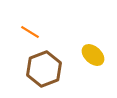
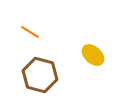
brown hexagon: moved 4 px left, 6 px down; rotated 24 degrees counterclockwise
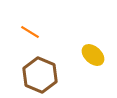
brown hexagon: rotated 8 degrees clockwise
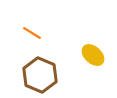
orange line: moved 2 px right, 1 px down
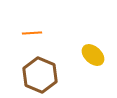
orange line: rotated 36 degrees counterclockwise
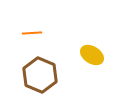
yellow ellipse: moved 1 px left; rotated 10 degrees counterclockwise
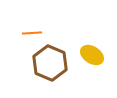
brown hexagon: moved 10 px right, 12 px up
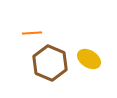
yellow ellipse: moved 3 px left, 4 px down
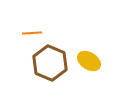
yellow ellipse: moved 2 px down
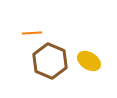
brown hexagon: moved 2 px up
